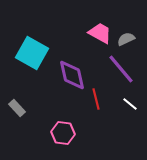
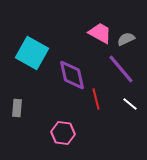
gray rectangle: rotated 48 degrees clockwise
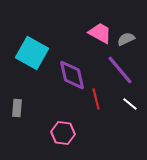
purple line: moved 1 px left, 1 px down
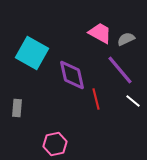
white line: moved 3 px right, 3 px up
pink hexagon: moved 8 px left, 11 px down; rotated 20 degrees counterclockwise
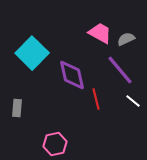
cyan square: rotated 16 degrees clockwise
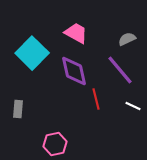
pink trapezoid: moved 24 px left
gray semicircle: moved 1 px right
purple diamond: moved 2 px right, 4 px up
white line: moved 5 px down; rotated 14 degrees counterclockwise
gray rectangle: moved 1 px right, 1 px down
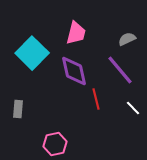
pink trapezoid: rotated 75 degrees clockwise
white line: moved 2 px down; rotated 21 degrees clockwise
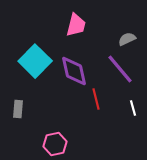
pink trapezoid: moved 8 px up
cyan square: moved 3 px right, 8 px down
purple line: moved 1 px up
white line: rotated 28 degrees clockwise
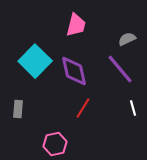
red line: moved 13 px left, 9 px down; rotated 45 degrees clockwise
